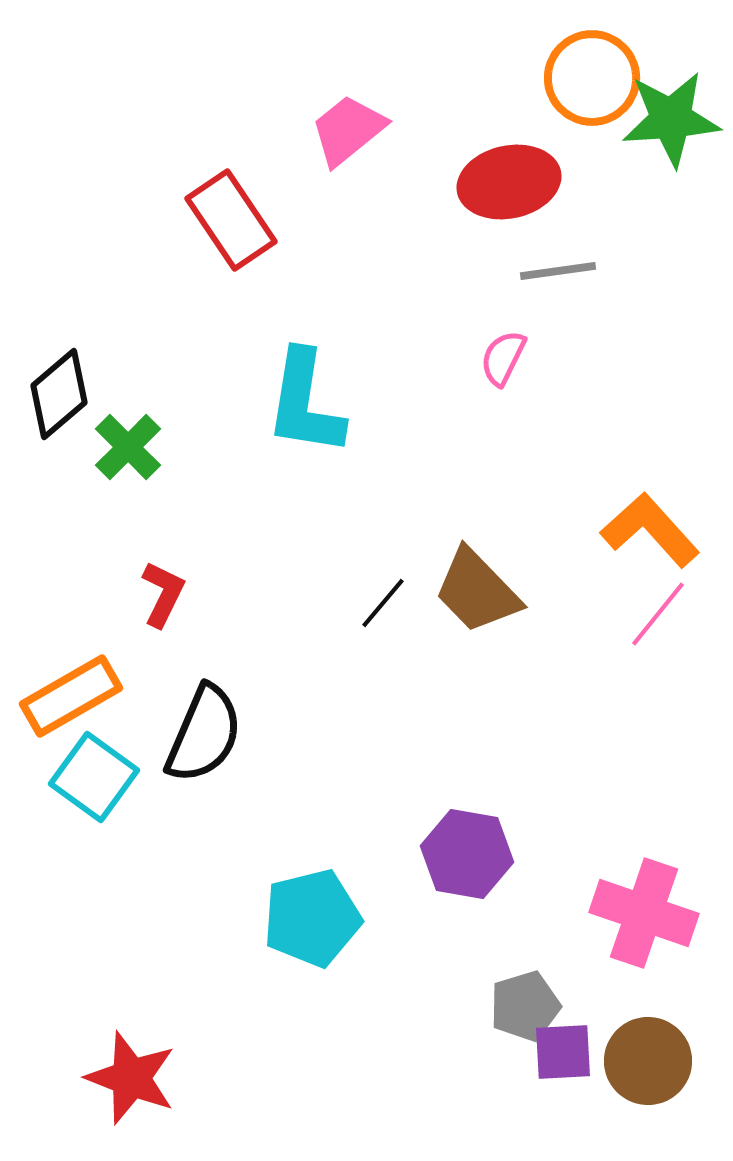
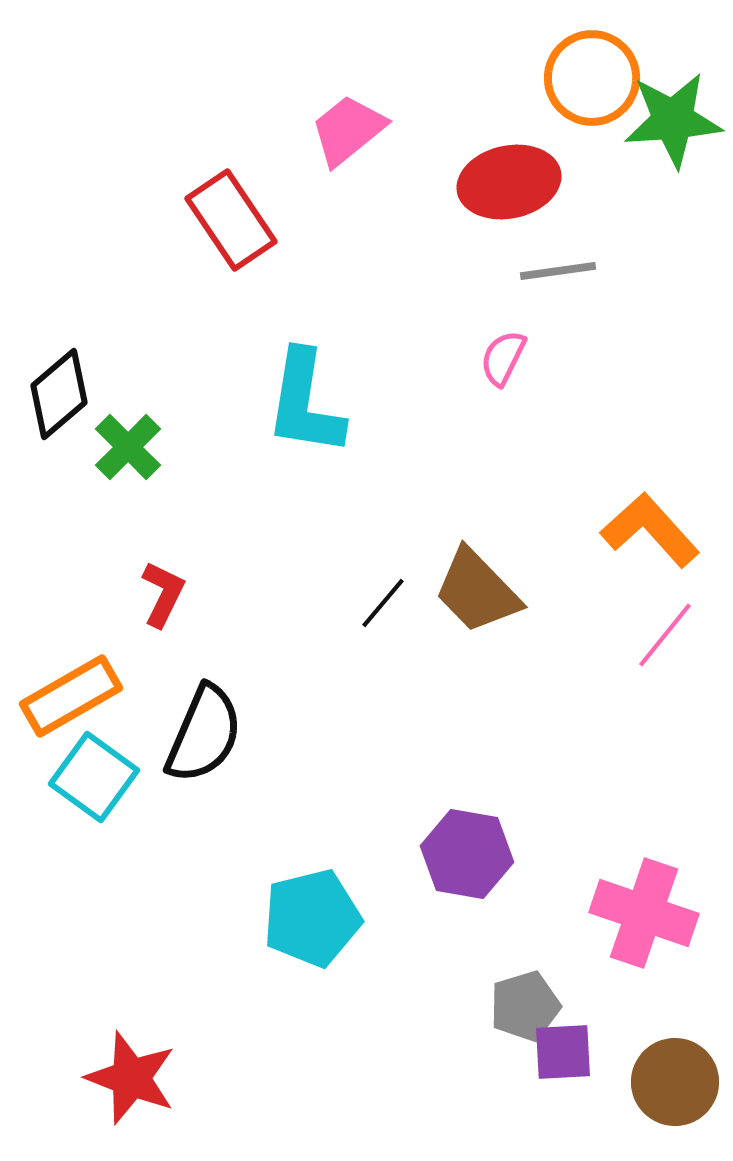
green star: moved 2 px right, 1 px down
pink line: moved 7 px right, 21 px down
brown circle: moved 27 px right, 21 px down
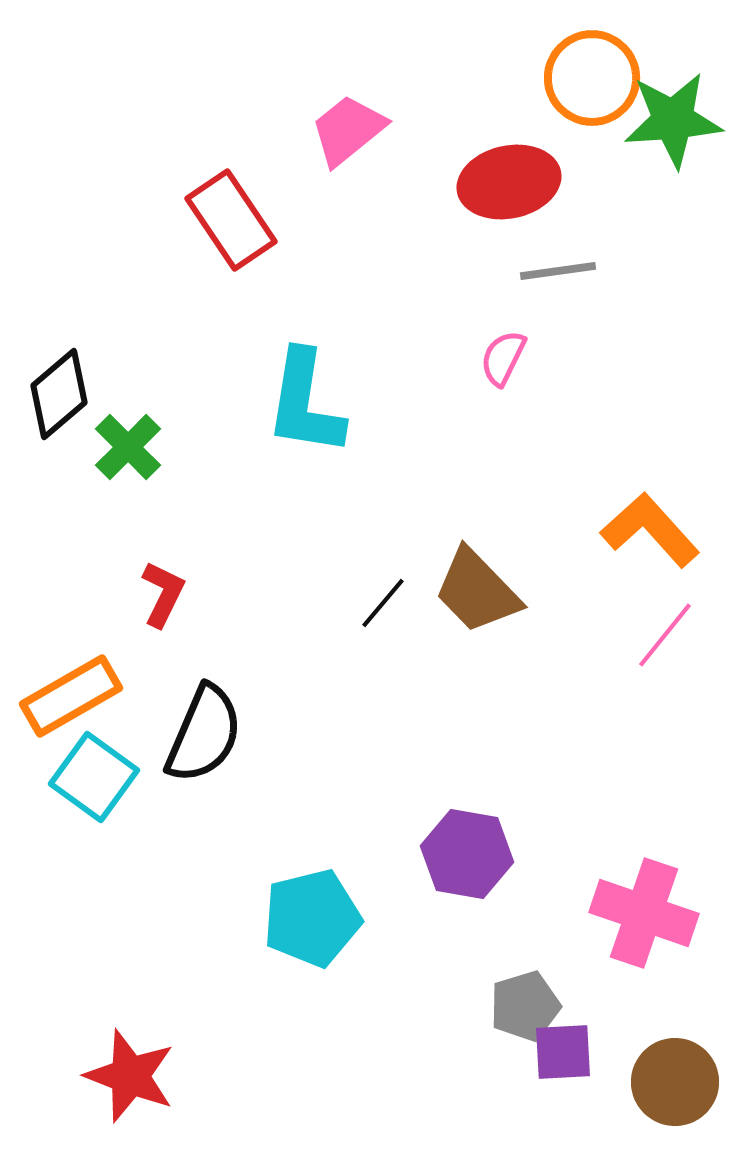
red star: moved 1 px left, 2 px up
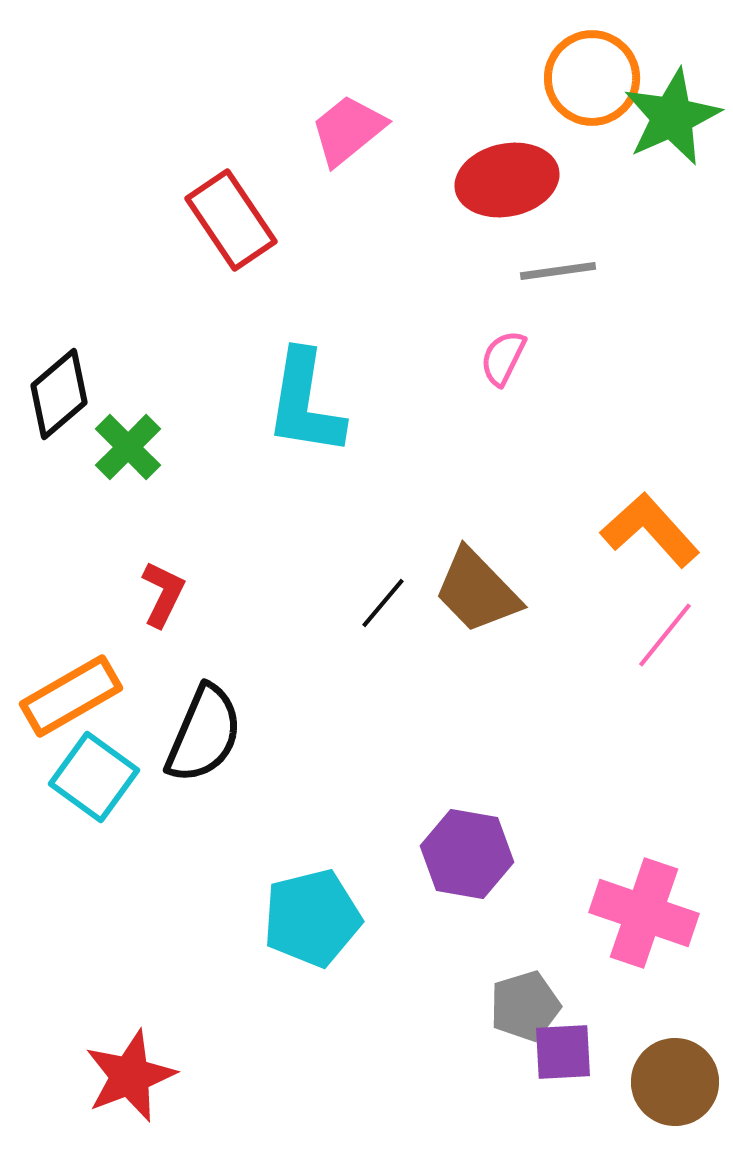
green star: moved 1 px left, 3 px up; rotated 20 degrees counterclockwise
red ellipse: moved 2 px left, 2 px up
red star: rotated 30 degrees clockwise
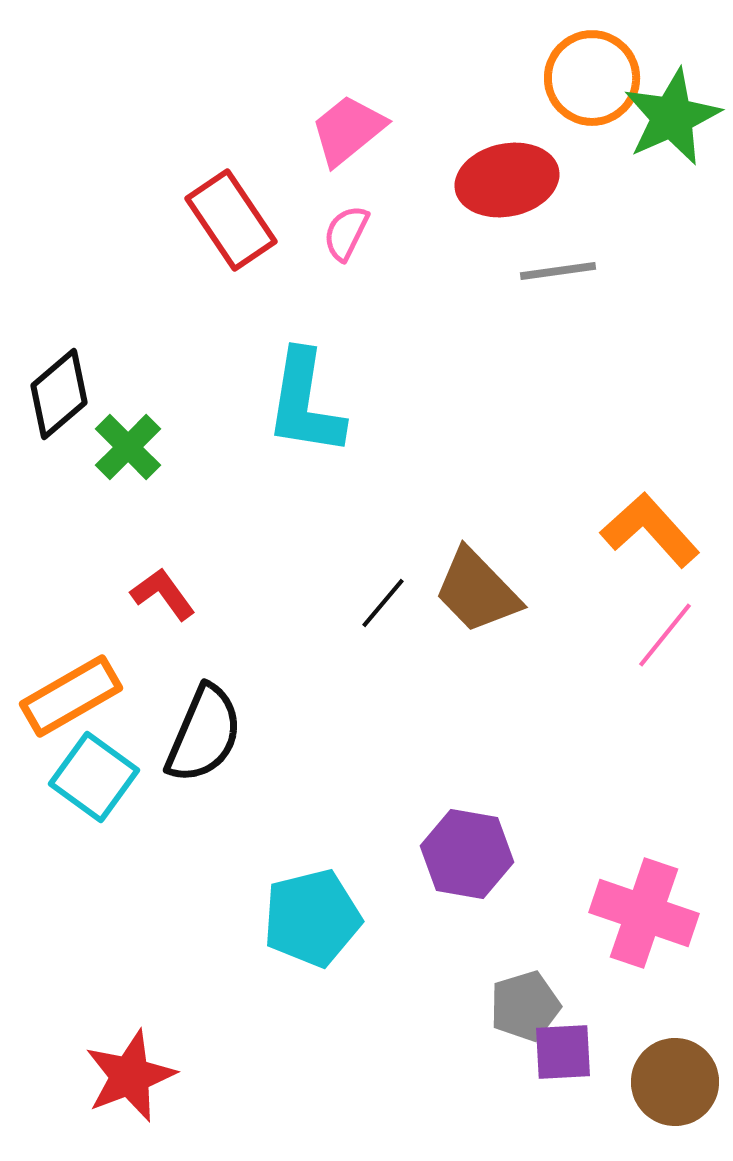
pink semicircle: moved 157 px left, 125 px up
red L-shape: rotated 62 degrees counterclockwise
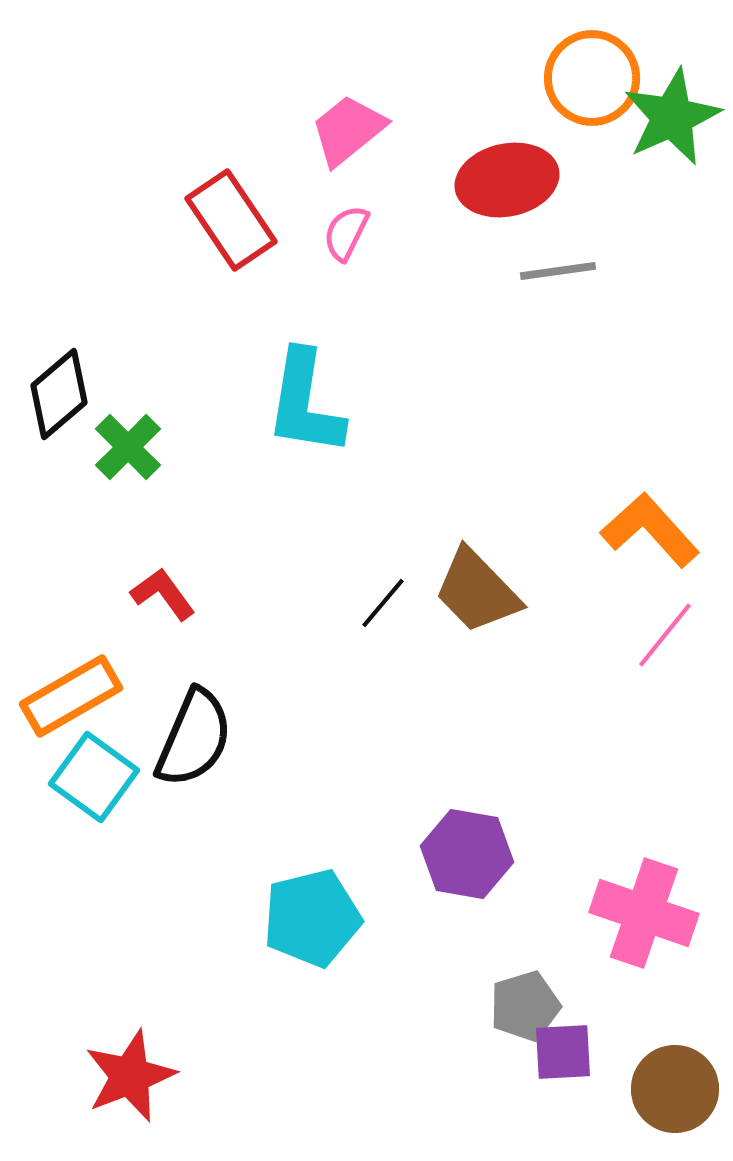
black semicircle: moved 10 px left, 4 px down
brown circle: moved 7 px down
